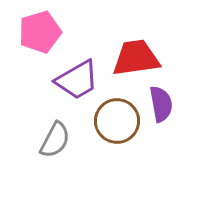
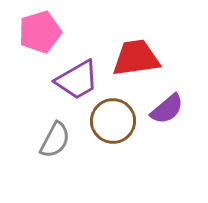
purple semicircle: moved 6 px right, 5 px down; rotated 60 degrees clockwise
brown circle: moved 4 px left
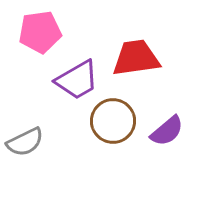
pink pentagon: rotated 9 degrees clockwise
purple semicircle: moved 22 px down
gray semicircle: moved 30 px left, 2 px down; rotated 36 degrees clockwise
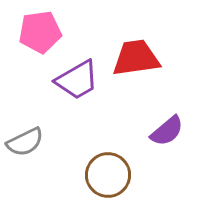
brown circle: moved 5 px left, 54 px down
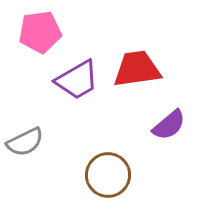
red trapezoid: moved 1 px right, 11 px down
purple semicircle: moved 2 px right, 6 px up
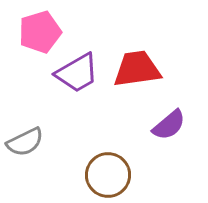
pink pentagon: rotated 9 degrees counterclockwise
purple trapezoid: moved 7 px up
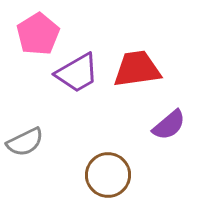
pink pentagon: moved 2 px left, 2 px down; rotated 15 degrees counterclockwise
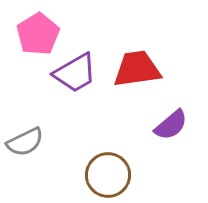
purple trapezoid: moved 2 px left
purple semicircle: moved 2 px right
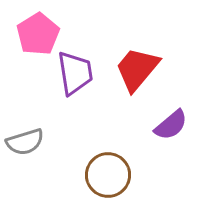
red trapezoid: rotated 42 degrees counterclockwise
purple trapezoid: rotated 69 degrees counterclockwise
gray semicircle: rotated 9 degrees clockwise
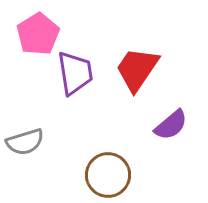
red trapezoid: rotated 6 degrees counterclockwise
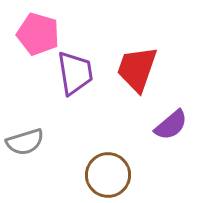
pink pentagon: rotated 24 degrees counterclockwise
red trapezoid: rotated 15 degrees counterclockwise
